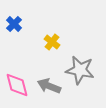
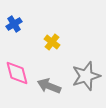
blue cross: rotated 14 degrees clockwise
gray star: moved 6 px right, 6 px down; rotated 28 degrees counterclockwise
pink diamond: moved 12 px up
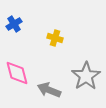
yellow cross: moved 3 px right, 4 px up; rotated 21 degrees counterclockwise
gray star: rotated 16 degrees counterclockwise
gray arrow: moved 4 px down
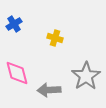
gray arrow: rotated 25 degrees counterclockwise
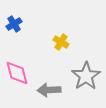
yellow cross: moved 6 px right, 4 px down; rotated 14 degrees clockwise
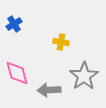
yellow cross: rotated 21 degrees counterclockwise
gray star: moved 2 px left
